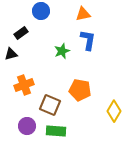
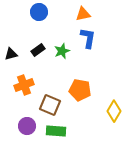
blue circle: moved 2 px left, 1 px down
black rectangle: moved 17 px right, 17 px down
blue L-shape: moved 2 px up
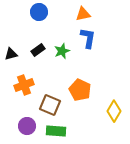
orange pentagon: rotated 15 degrees clockwise
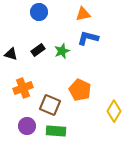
blue L-shape: rotated 85 degrees counterclockwise
black triangle: rotated 32 degrees clockwise
orange cross: moved 1 px left, 3 px down
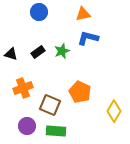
black rectangle: moved 2 px down
orange pentagon: moved 2 px down
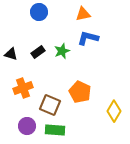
green rectangle: moved 1 px left, 1 px up
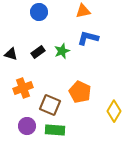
orange triangle: moved 3 px up
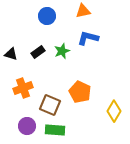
blue circle: moved 8 px right, 4 px down
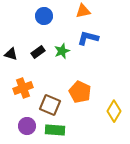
blue circle: moved 3 px left
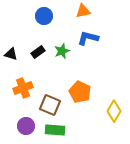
purple circle: moved 1 px left
